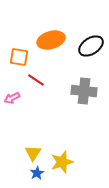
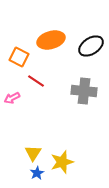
orange square: rotated 18 degrees clockwise
red line: moved 1 px down
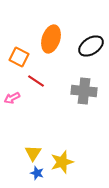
orange ellipse: moved 1 px up; rotated 56 degrees counterclockwise
blue star: rotated 24 degrees counterclockwise
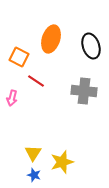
black ellipse: rotated 75 degrees counterclockwise
pink arrow: rotated 49 degrees counterclockwise
blue star: moved 3 px left, 2 px down
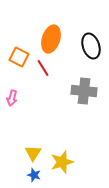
red line: moved 7 px right, 13 px up; rotated 24 degrees clockwise
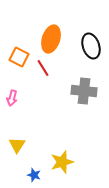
yellow triangle: moved 16 px left, 8 px up
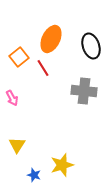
orange ellipse: rotated 8 degrees clockwise
orange square: rotated 24 degrees clockwise
pink arrow: rotated 42 degrees counterclockwise
yellow star: moved 3 px down
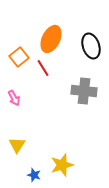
pink arrow: moved 2 px right
